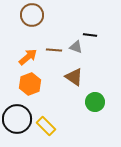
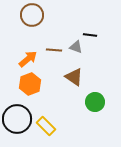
orange arrow: moved 2 px down
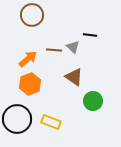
gray triangle: moved 3 px left; rotated 24 degrees clockwise
green circle: moved 2 px left, 1 px up
yellow rectangle: moved 5 px right, 4 px up; rotated 24 degrees counterclockwise
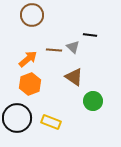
black circle: moved 1 px up
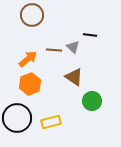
green circle: moved 1 px left
yellow rectangle: rotated 36 degrees counterclockwise
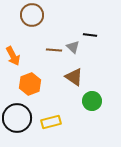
orange arrow: moved 15 px left, 3 px up; rotated 102 degrees clockwise
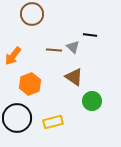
brown circle: moved 1 px up
orange arrow: rotated 66 degrees clockwise
yellow rectangle: moved 2 px right
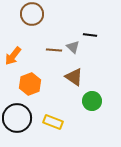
yellow rectangle: rotated 36 degrees clockwise
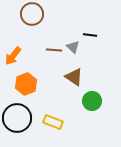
orange hexagon: moved 4 px left
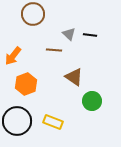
brown circle: moved 1 px right
gray triangle: moved 4 px left, 13 px up
black circle: moved 3 px down
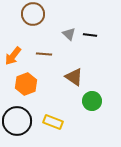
brown line: moved 10 px left, 4 px down
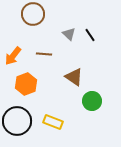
black line: rotated 48 degrees clockwise
